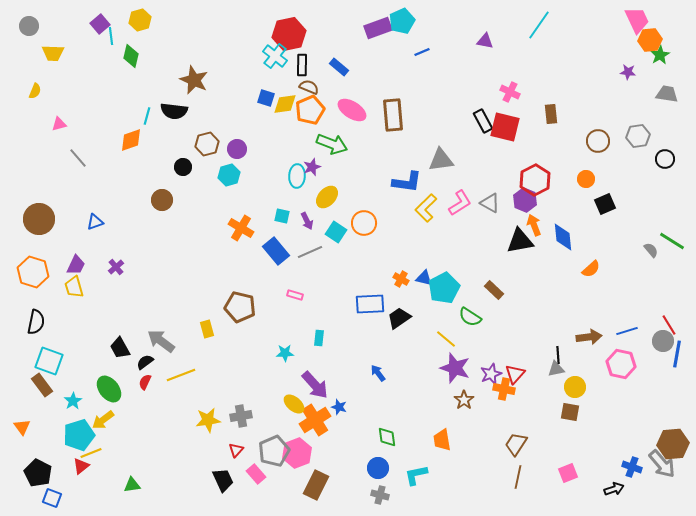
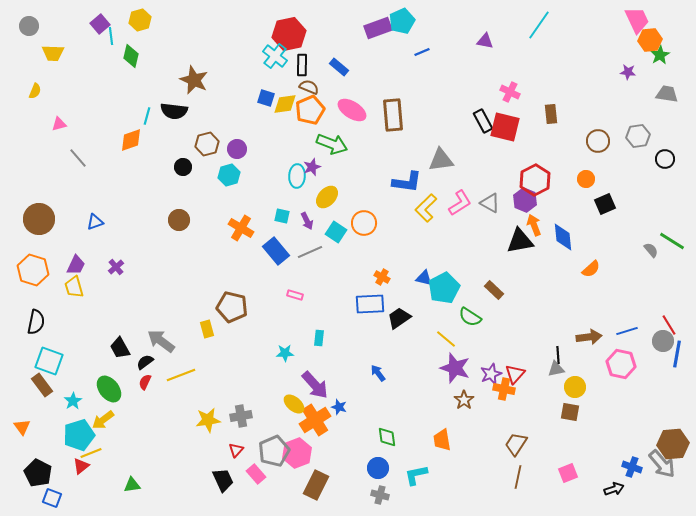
brown circle at (162, 200): moved 17 px right, 20 px down
orange hexagon at (33, 272): moved 2 px up
orange cross at (401, 279): moved 19 px left, 2 px up
brown pentagon at (240, 307): moved 8 px left
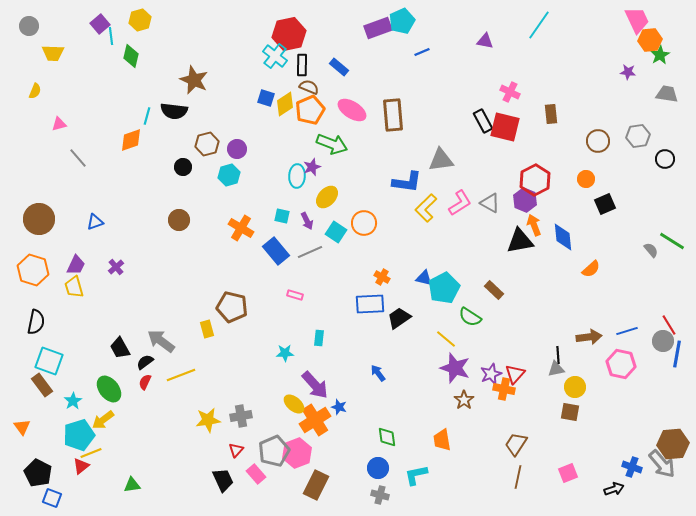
yellow diamond at (285, 104): rotated 25 degrees counterclockwise
